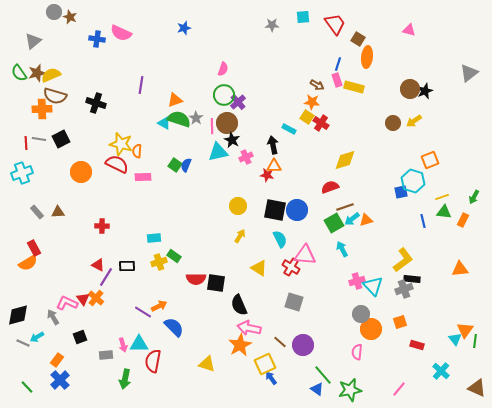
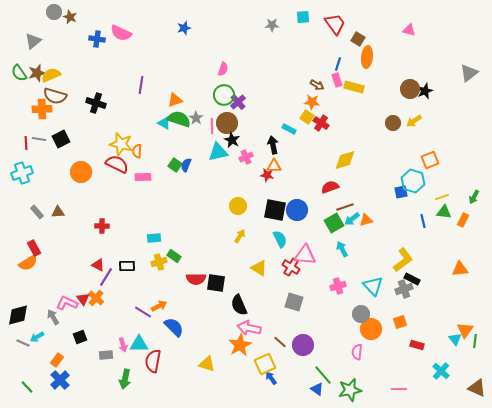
black rectangle at (412, 279): rotated 21 degrees clockwise
pink cross at (357, 281): moved 19 px left, 5 px down
pink line at (399, 389): rotated 49 degrees clockwise
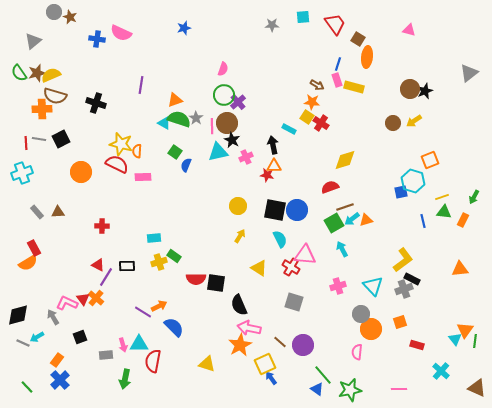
green square at (175, 165): moved 13 px up
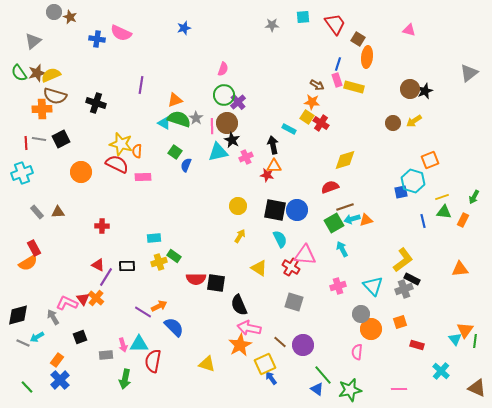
cyan arrow at (352, 219): rotated 21 degrees clockwise
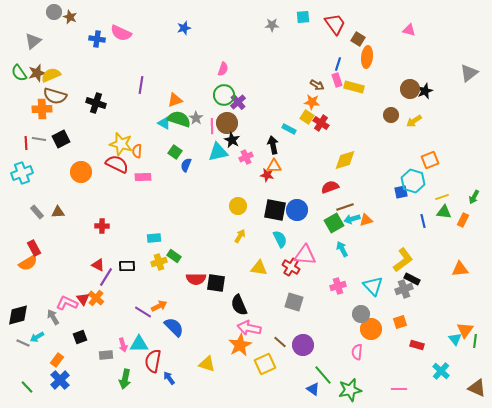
brown circle at (393, 123): moved 2 px left, 8 px up
yellow triangle at (259, 268): rotated 24 degrees counterclockwise
blue arrow at (271, 378): moved 102 px left
blue triangle at (317, 389): moved 4 px left
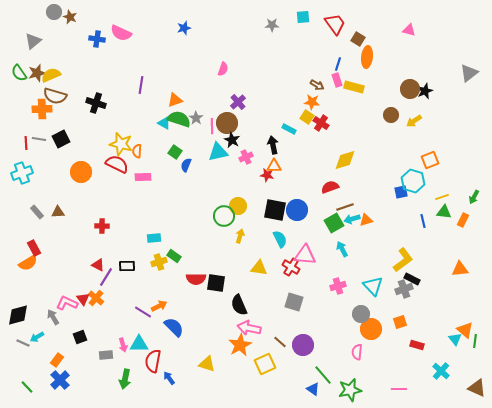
green circle at (224, 95): moved 121 px down
yellow arrow at (240, 236): rotated 16 degrees counterclockwise
orange triangle at (465, 330): rotated 24 degrees counterclockwise
